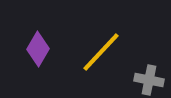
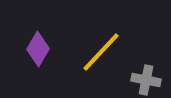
gray cross: moved 3 px left
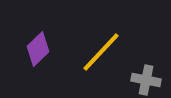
purple diamond: rotated 16 degrees clockwise
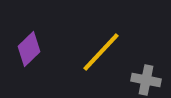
purple diamond: moved 9 px left
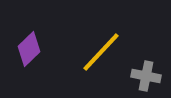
gray cross: moved 4 px up
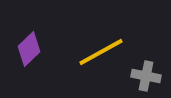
yellow line: rotated 18 degrees clockwise
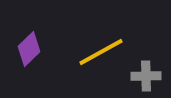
gray cross: rotated 12 degrees counterclockwise
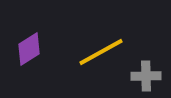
purple diamond: rotated 12 degrees clockwise
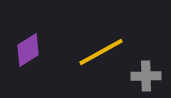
purple diamond: moved 1 px left, 1 px down
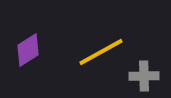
gray cross: moved 2 px left
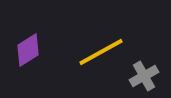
gray cross: rotated 28 degrees counterclockwise
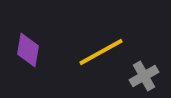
purple diamond: rotated 48 degrees counterclockwise
